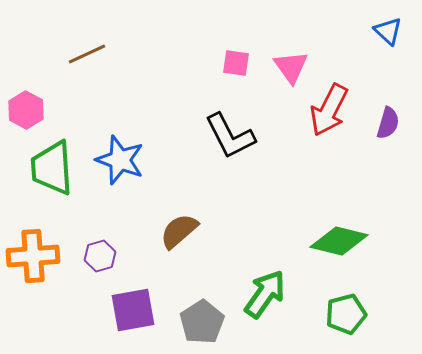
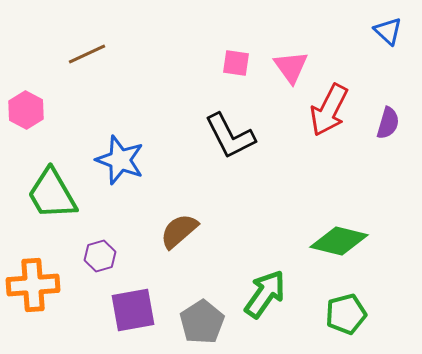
green trapezoid: moved 26 px down; rotated 26 degrees counterclockwise
orange cross: moved 29 px down
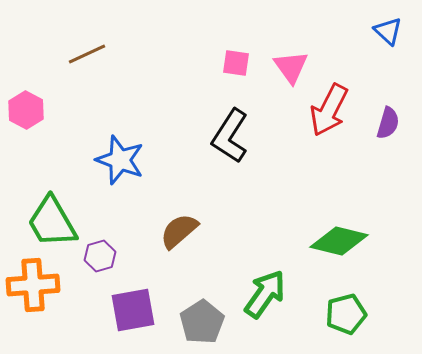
black L-shape: rotated 60 degrees clockwise
green trapezoid: moved 28 px down
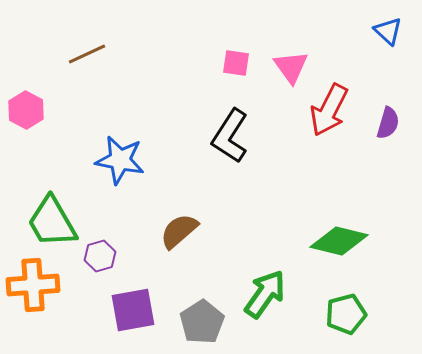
blue star: rotated 9 degrees counterclockwise
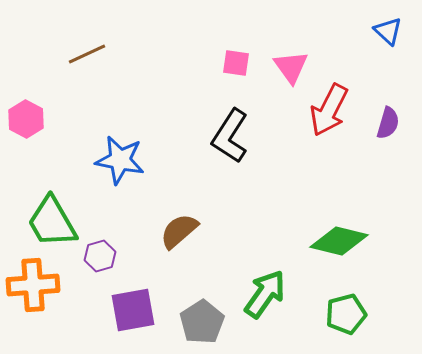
pink hexagon: moved 9 px down
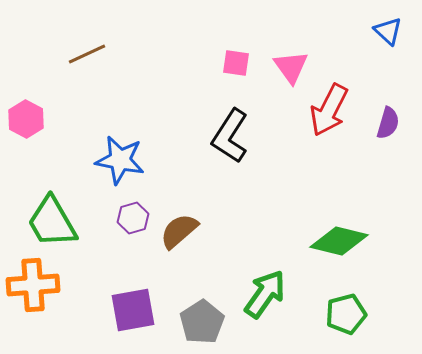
purple hexagon: moved 33 px right, 38 px up
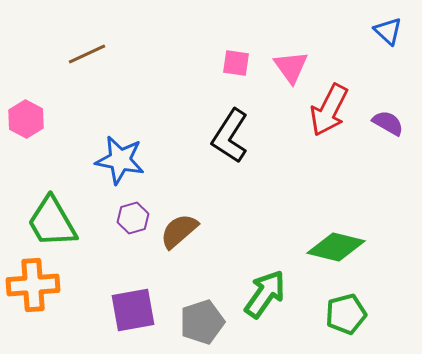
purple semicircle: rotated 76 degrees counterclockwise
green diamond: moved 3 px left, 6 px down
gray pentagon: rotated 15 degrees clockwise
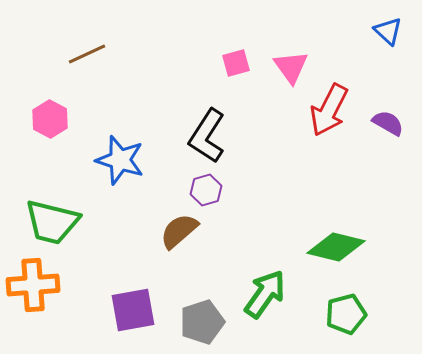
pink square: rotated 24 degrees counterclockwise
pink hexagon: moved 24 px right
black L-shape: moved 23 px left
blue star: rotated 6 degrees clockwise
purple hexagon: moved 73 px right, 28 px up
green trapezoid: rotated 46 degrees counterclockwise
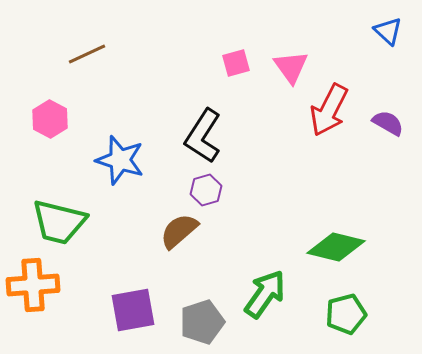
black L-shape: moved 4 px left
green trapezoid: moved 7 px right
